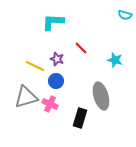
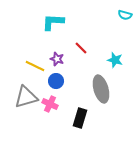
gray ellipse: moved 7 px up
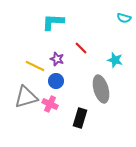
cyan semicircle: moved 1 px left, 3 px down
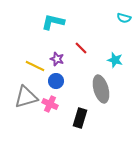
cyan L-shape: rotated 10 degrees clockwise
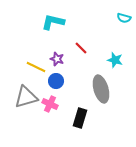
yellow line: moved 1 px right, 1 px down
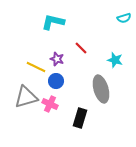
cyan semicircle: rotated 32 degrees counterclockwise
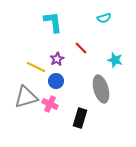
cyan semicircle: moved 20 px left
cyan L-shape: rotated 70 degrees clockwise
purple star: rotated 24 degrees clockwise
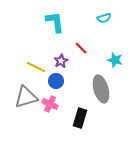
cyan L-shape: moved 2 px right
purple star: moved 4 px right, 2 px down
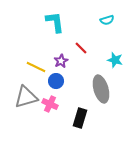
cyan semicircle: moved 3 px right, 2 px down
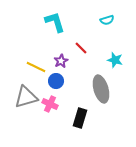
cyan L-shape: rotated 10 degrees counterclockwise
